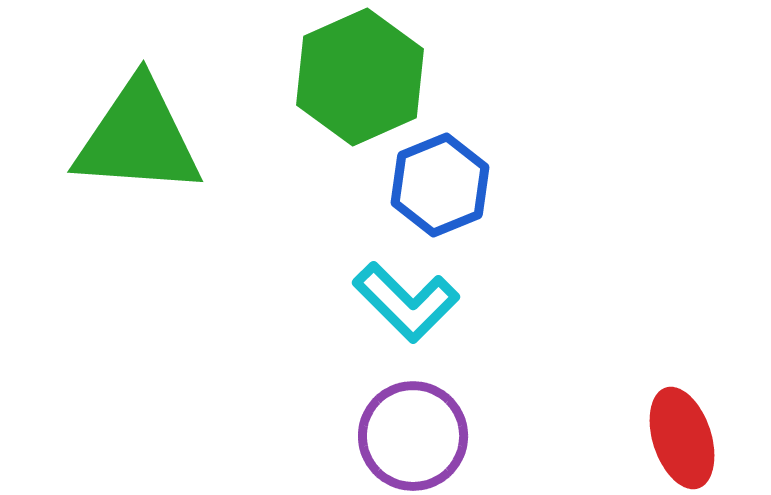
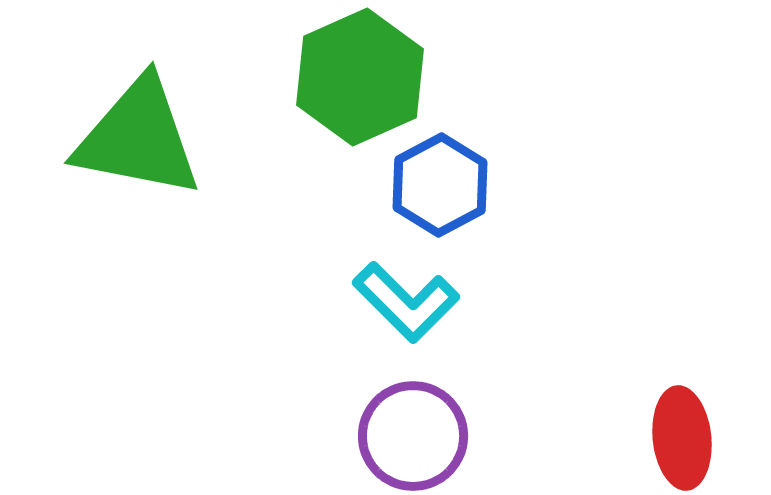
green triangle: rotated 7 degrees clockwise
blue hexagon: rotated 6 degrees counterclockwise
red ellipse: rotated 12 degrees clockwise
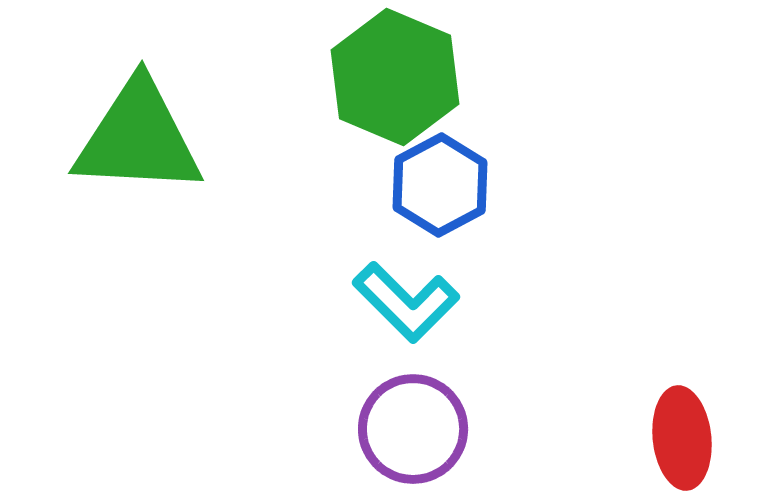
green hexagon: moved 35 px right; rotated 13 degrees counterclockwise
green triangle: rotated 8 degrees counterclockwise
purple circle: moved 7 px up
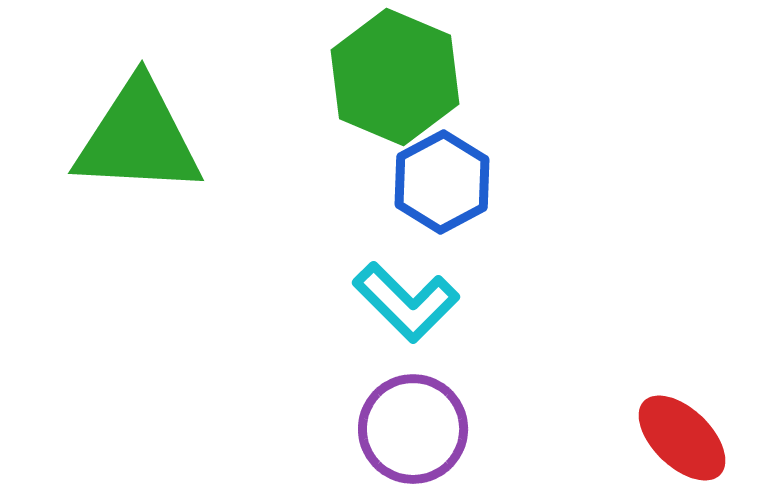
blue hexagon: moved 2 px right, 3 px up
red ellipse: rotated 40 degrees counterclockwise
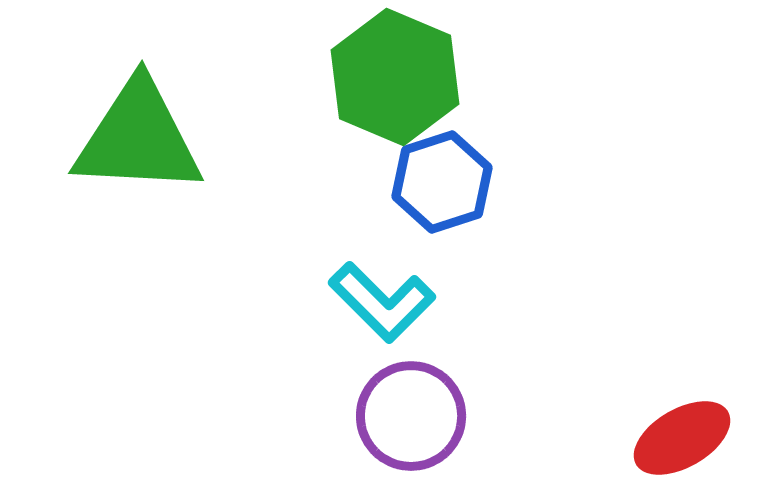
blue hexagon: rotated 10 degrees clockwise
cyan L-shape: moved 24 px left
purple circle: moved 2 px left, 13 px up
red ellipse: rotated 74 degrees counterclockwise
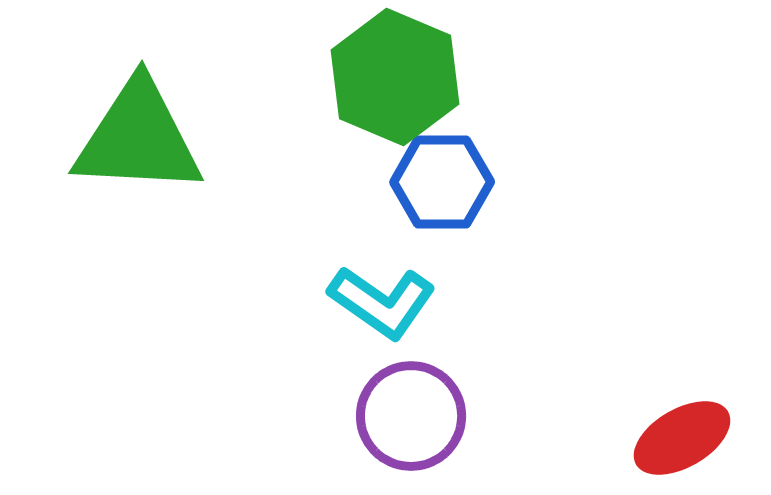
blue hexagon: rotated 18 degrees clockwise
cyan L-shape: rotated 10 degrees counterclockwise
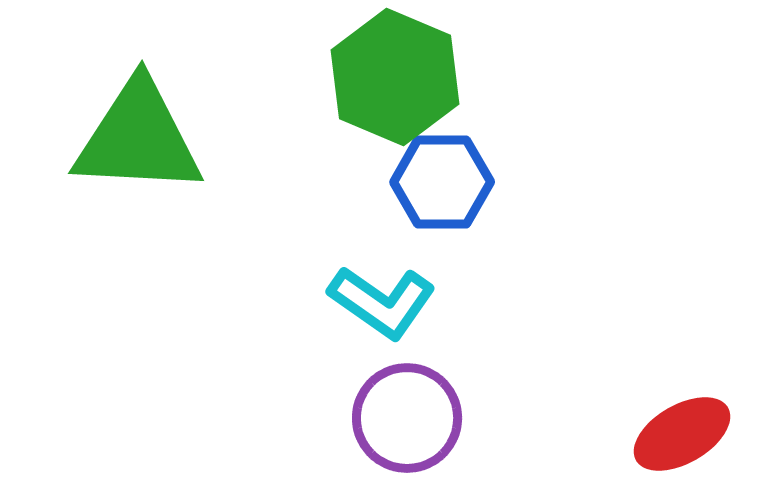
purple circle: moved 4 px left, 2 px down
red ellipse: moved 4 px up
